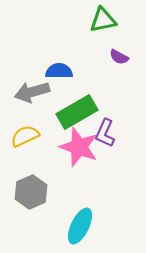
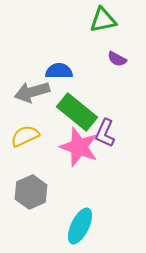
purple semicircle: moved 2 px left, 2 px down
green rectangle: rotated 69 degrees clockwise
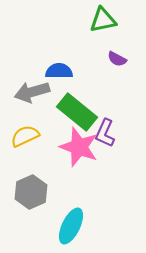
cyan ellipse: moved 9 px left
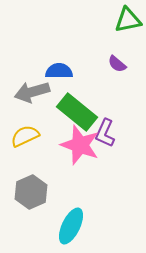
green triangle: moved 25 px right
purple semicircle: moved 5 px down; rotated 12 degrees clockwise
pink star: moved 1 px right, 2 px up
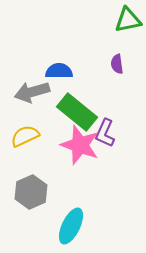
purple semicircle: rotated 42 degrees clockwise
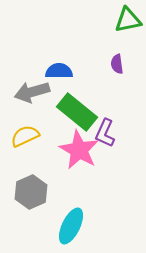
pink star: moved 1 px left, 5 px down; rotated 9 degrees clockwise
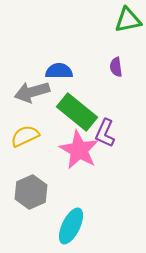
purple semicircle: moved 1 px left, 3 px down
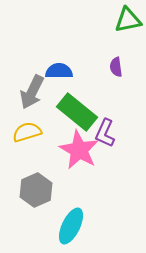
gray arrow: rotated 48 degrees counterclockwise
yellow semicircle: moved 2 px right, 4 px up; rotated 8 degrees clockwise
gray hexagon: moved 5 px right, 2 px up
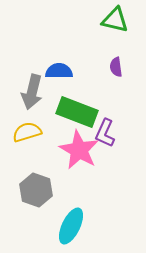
green triangle: moved 13 px left; rotated 24 degrees clockwise
gray arrow: rotated 12 degrees counterclockwise
green rectangle: rotated 18 degrees counterclockwise
gray hexagon: rotated 16 degrees counterclockwise
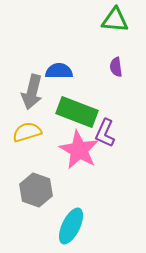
green triangle: rotated 8 degrees counterclockwise
